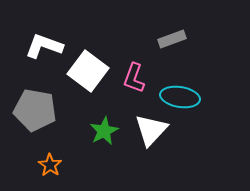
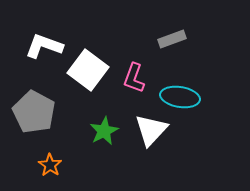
white square: moved 1 px up
gray pentagon: moved 1 px left, 2 px down; rotated 18 degrees clockwise
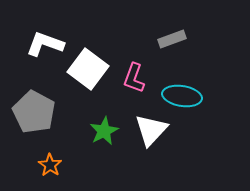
white L-shape: moved 1 px right, 2 px up
white square: moved 1 px up
cyan ellipse: moved 2 px right, 1 px up
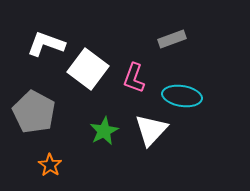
white L-shape: moved 1 px right
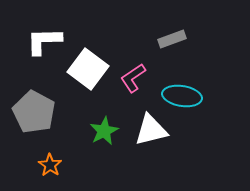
white L-shape: moved 2 px left, 3 px up; rotated 21 degrees counterclockwise
pink L-shape: moved 1 px left; rotated 36 degrees clockwise
white triangle: rotated 33 degrees clockwise
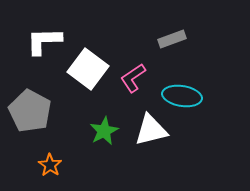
gray pentagon: moved 4 px left, 1 px up
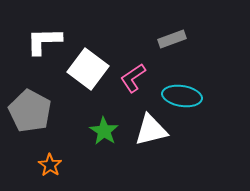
green star: rotated 12 degrees counterclockwise
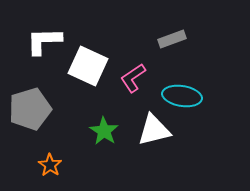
white square: moved 3 px up; rotated 12 degrees counterclockwise
gray pentagon: moved 2 px up; rotated 27 degrees clockwise
white triangle: moved 3 px right
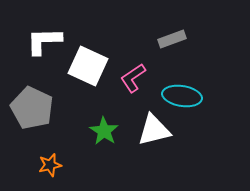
gray pentagon: moved 2 px right, 1 px up; rotated 30 degrees counterclockwise
orange star: rotated 25 degrees clockwise
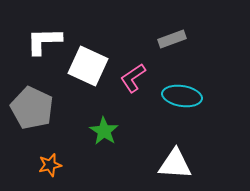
white triangle: moved 21 px right, 34 px down; rotated 18 degrees clockwise
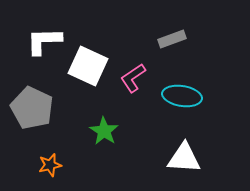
white triangle: moved 9 px right, 6 px up
